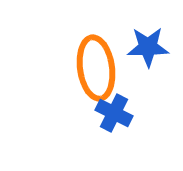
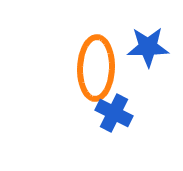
orange ellipse: rotated 10 degrees clockwise
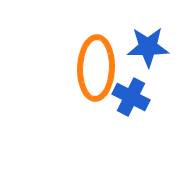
blue cross: moved 17 px right, 16 px up
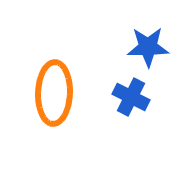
orange ellipse: moved 42 px left, 25 px down
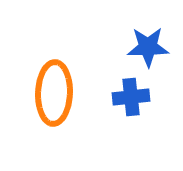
blue cross: rotated 33 degrees counterclockwise
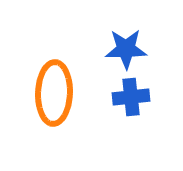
blue star: moved 22 px left, 2 px down
